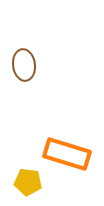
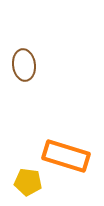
orange rectangle: moved 1 px left, 2 px down
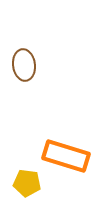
yellow pentagon: moved 1 px left, 1 px down
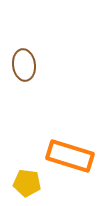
orange rectangle: moved 4 px right
